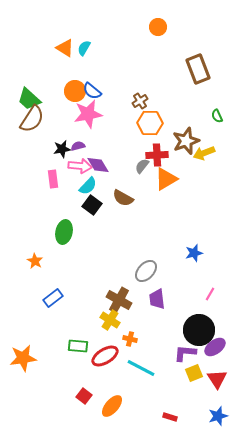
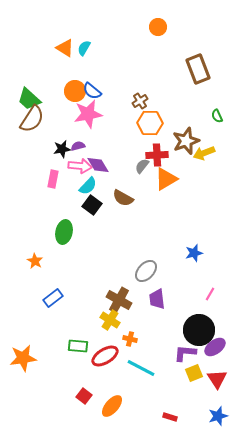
pink rectangle at (53, 179): rotated 18 degrees clockwise
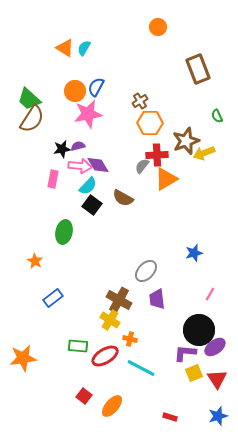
blue semicircle at (92, 91): moved 4 px right, 4 px up; rotated 78 degrees clockwise
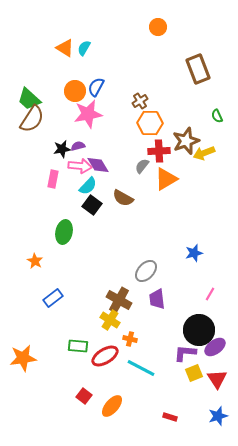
red cross at (157, 155): moved 2 px right, 4 px up
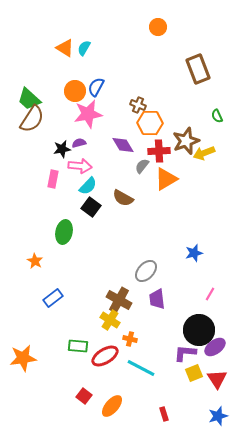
brown cross at (140, 101): moved 2 px left, 4 px down; rotated 35 degrees counterclockwise
purple semicircle at (78, 146): moved 1 px right, 3 px up
purple diamond at (98, 165): moved 25 px right, 20 px up
black square at (92, 205): moved 1 px left, 2 px down
red rectangle at (170, 417): moved 6 px left, 3 px up; rotated 56 degrees clockwise
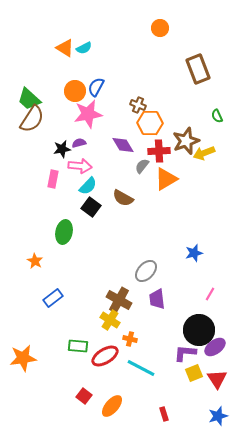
orange circle at (158, 27): moved 2 px right, 1 px down
cyan semicircle at (84, 48): rotated 147 degrees counterclockwise
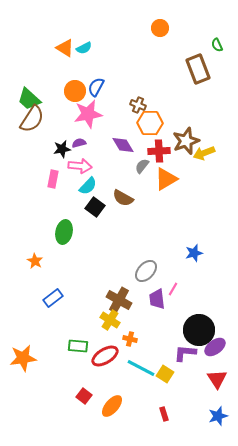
green semicircle at (217, 116): moved 71 px up
black square at (91, 207): moved 4 px right
pink line at (210, 294): moved 37 px left, 5 px up
yellow square at (194, 373): moved 29 px left, 1 px down; rotated 36 degrees counterclockwise
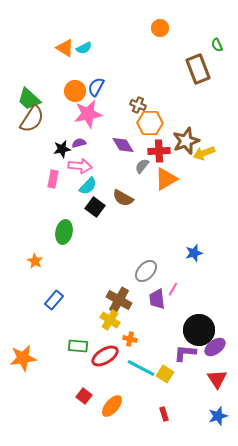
blue rectangle at (53, 298): moved 1 px right, 2 px down; rotated 12 degrees counterclockwise
